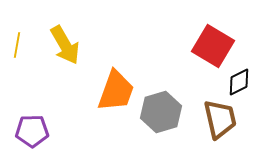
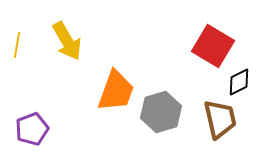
yellow arrow: moved 2 px right, 4 px up
purple pentagon: moved 2 px up; rotated 20 degrees counterclockwise
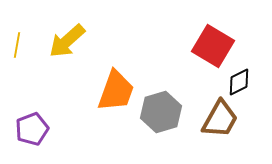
yellow arrow: rotated 78 degrees clockwise
brown trapezoid: rotated 42 degrees clockwise
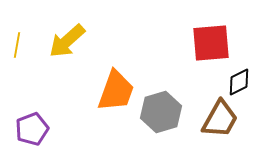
red square: moved 2 px left, 3 px up; rotated 36 degrees counterclockwise
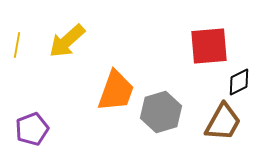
red square: moved 2 px left, 3 px down
brown trapezoid: moved 3 px right, 3 px down
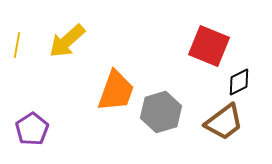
red square: rotated 27 degrees clockwise
brown trapezoid: moved 1 px right; rotated 24 degrees clockwise
purple pentagon: rotated 12 degrees counterclockwise
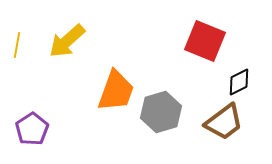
red square: moved 4 px left, 5 px up
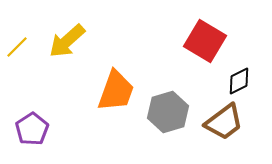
red square: rotated 9 degrees clockwise
yellow line: moved 2 px down; rotated 35 degrees clockwise
black diamond: moved 1 px up
gray hexagon: moved 7 px right
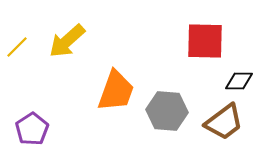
red square: rotated 30 degrees counterclockwise
black diamond: rotated 28 degrees clockwise
gray hexagon: moved 1 px left, 1 px up; rotated 21 degrees clockwise
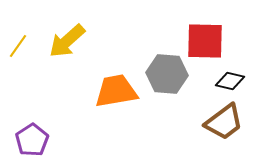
yellow line: moved 1 px right, 1 px up; rotated 10 degrees counterclockwise
black diamond: moved 9 px left; rotated 12 degrees clockwise
orange trapezoid: rotated 120 degrees counterclockwise
gray hexagon: moved 37 px up
purple pentagon: moved 11 px down
